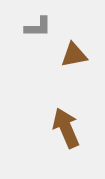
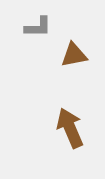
brown arrow: moved 4 px right
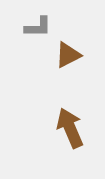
brown triangle: moved 6 px left; rotated 16 degrees counterclockwise
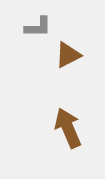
brown arrow: moved 2 px left
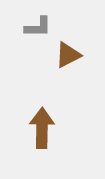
brown arrow: moved 26 px left; rotated 24 degrees clockwise
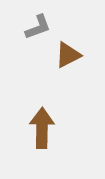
gray L-shape: rotated 20 degrees counterclockwise
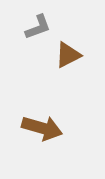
brown arrow: rotated 105 degrees clockwise
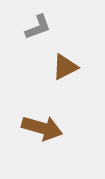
brown triangle: moved 3 px left, 12 px down
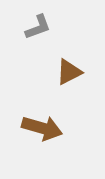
brown triangle: moved 4 px right, 5 px down
